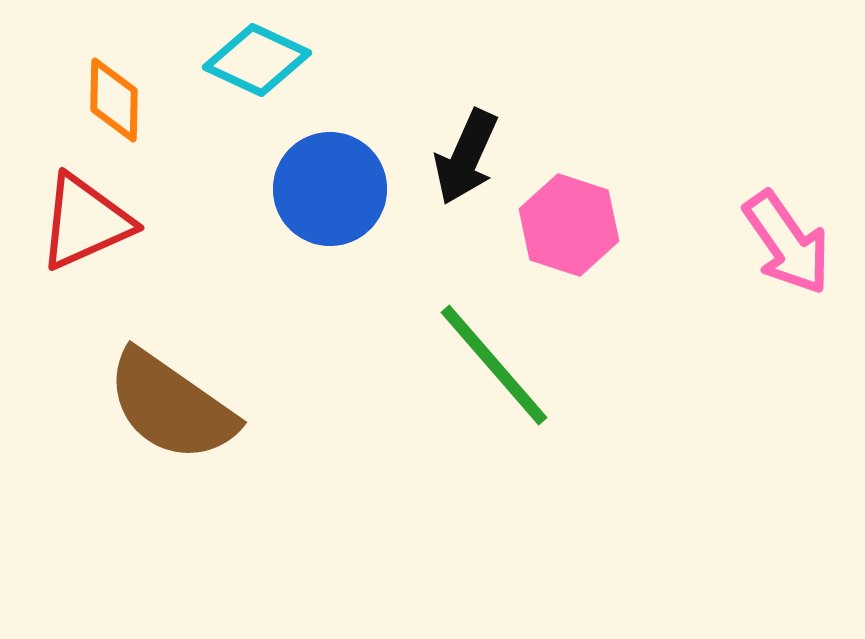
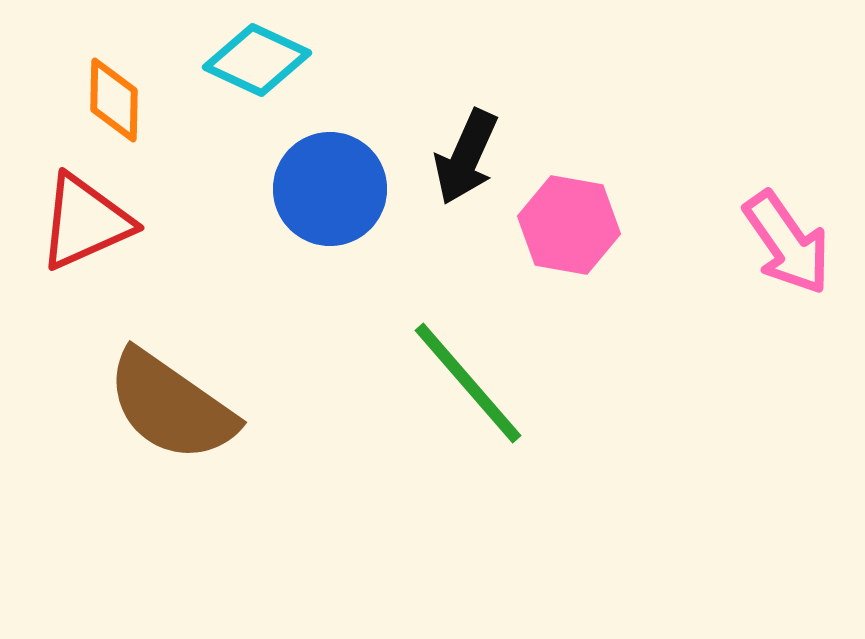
pink hexagon: rotated 8 degrees counterclockwise
green line: moved 26 px left, 18 px down
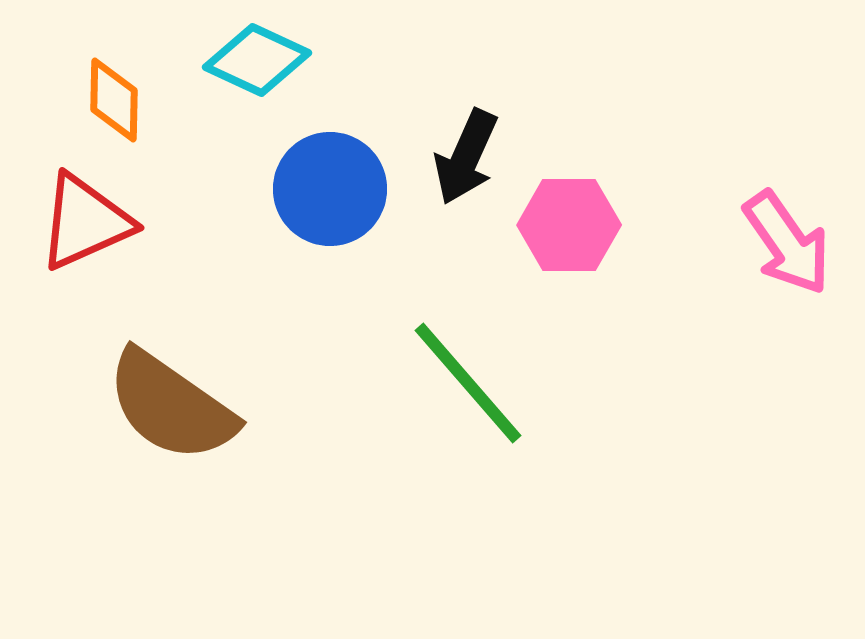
pink hexagon: rotated 10 degrees counterclockwise
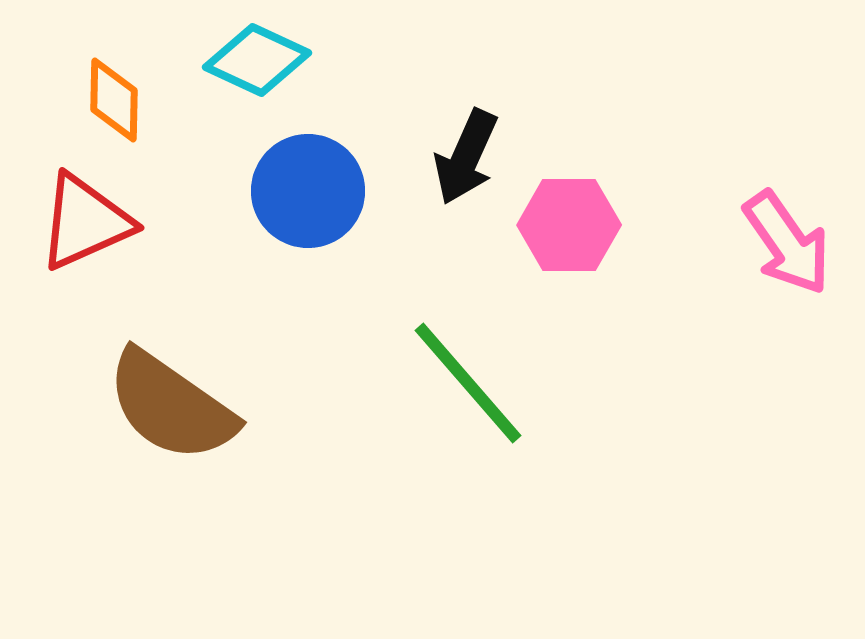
blue circle: moved 22 px left, 2 px down
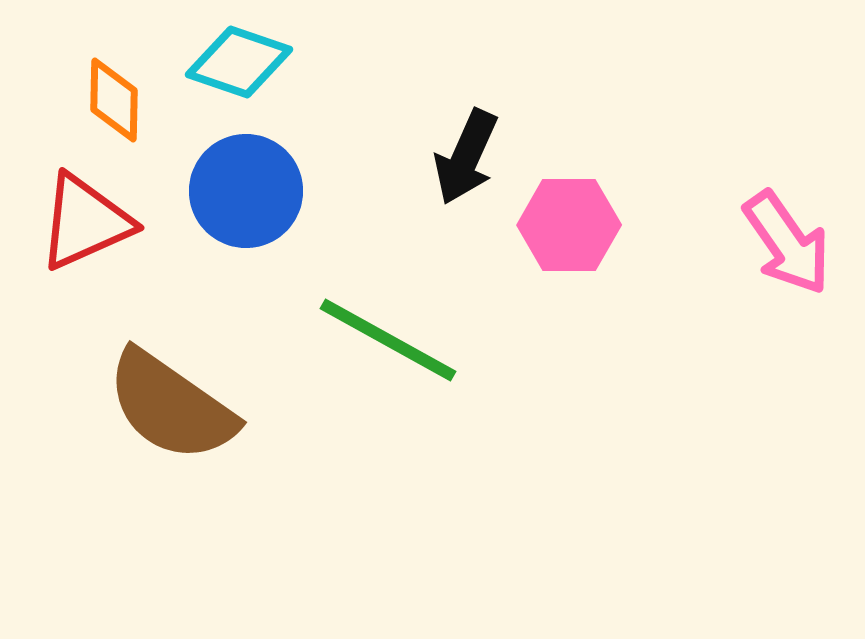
cyan diamond: moved 18 px left, 2 px down; rotated 6 degrees counterclockwise
blue circle: moved 62 px left
green line: moved 80 px left, 43 px up; rotated 20 degrees counterclockwise
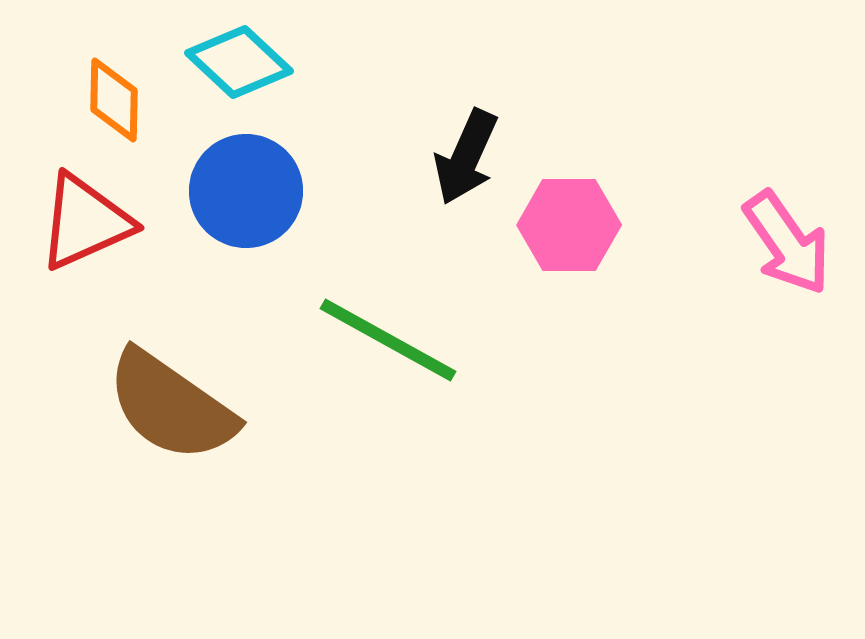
cyan diamond: rotated 24 degrees clockwise
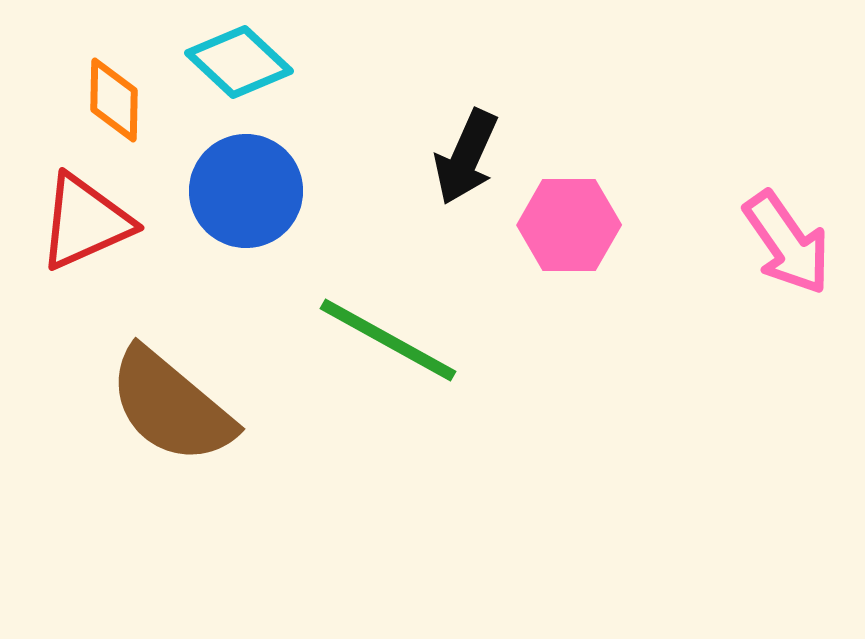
brown semicircle: rotated 5 degrees clockwise
